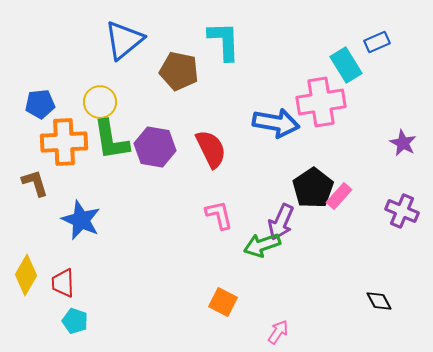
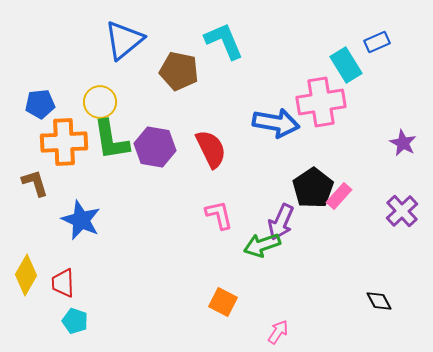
cyan L-shape: rotated 21 degrees counterclockwise
purple cross: rotated 24 degrees clockwise
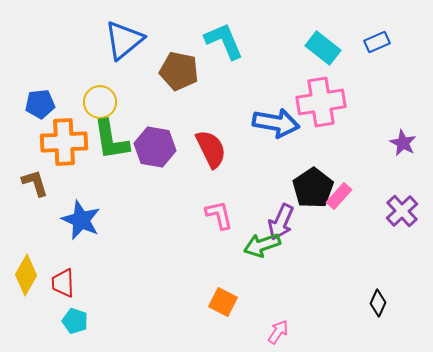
cyan rectangle: moved 23 px left, 17 px up; rotated 20 degrees counterclockwise
black diamond: moved 1 px left, 2 px down; rotated 52 degrees clockwise
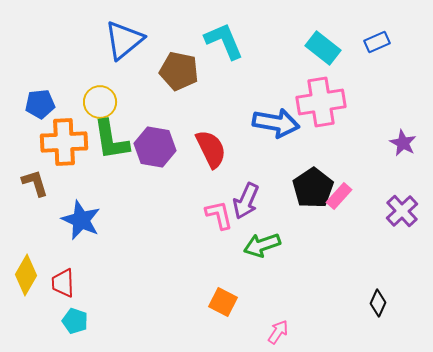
purple arrow: moved 35 px left, 21 px up
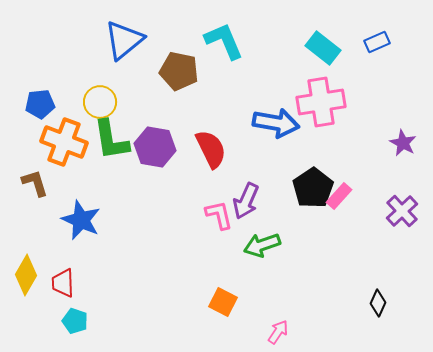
orange cross: rotated 24 degrees clockwise
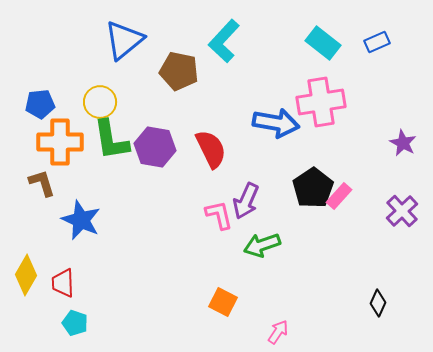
cyan L-shape: rotated 114 degrees counterclockwise
cyan rectangle: moved 5 px up
orange cross: moved 4 px left; rotated 21 degrees counterclockwise
brown L-shape: moved 7 px right
cyan pentagon: moved 2 px down
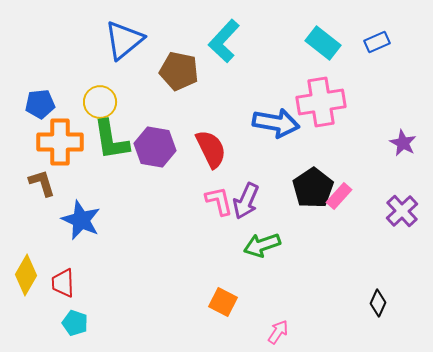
pink L-shape: moved 14 px up
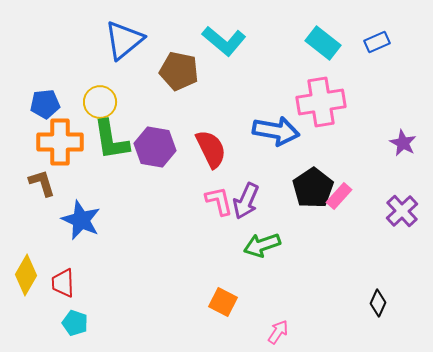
cyan L-shape: rotated 93 degrees counterclockwise
blue pentagon: moved 5 px right
blue arrow: moved 8 px down
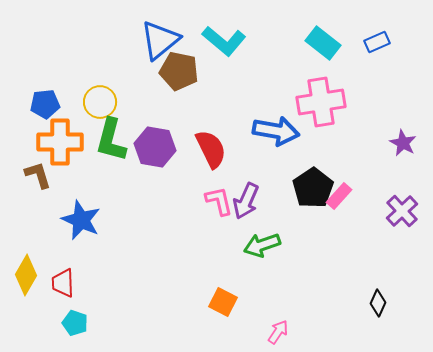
blue triangle: moved 36 px right
green L-shape: rotated 24 degrees clockwise
brown L-shape: moved 4 px left, 8 px up
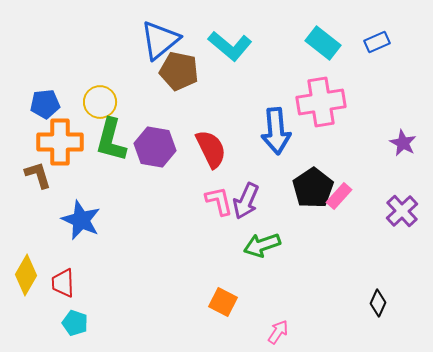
cyan L-shape: moved 6 px right, 5 px down
blue arrow: rotated 75 degrees clockwise
